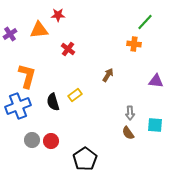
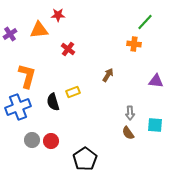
yellow rectangle: moved 2 px left, 3 px up; rotated 16 degrees clockwise
blue cross: moved 1 px down
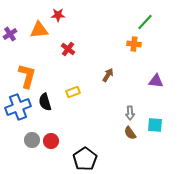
black semicircle: moved 8 px left
brown semicircle: moved 2 px right
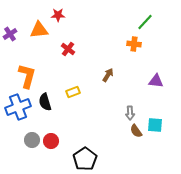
brown semicircle: moved 6 px right, 2 px up
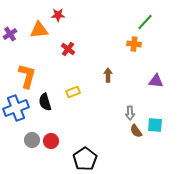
brown arrow: rotated 32 degrees counterclockwise
blue cross: moved 2 px left, 1 px down
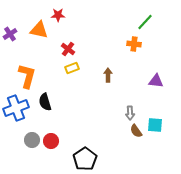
orange triangle: rotated 18 degrees clockwise
yellow rectangle: moved 1 px left, 24 px up
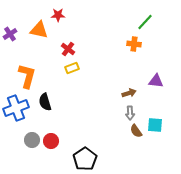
brown arrow: moved 21 px right, 18 px down; rotated 72 degrees clockwise
